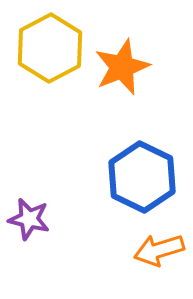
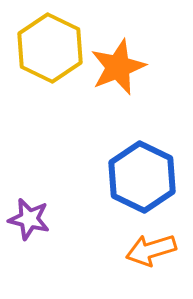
yellow hexagon: rotated 6 degrees counterclockwise
orange star: moved 4 px left
orange arrow: moved 8 px left
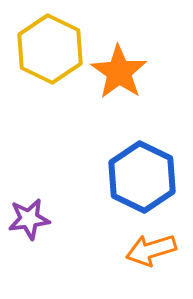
yellow hexagon: moved 1 px down
orange star: moved 1 px right, 5 px down; rotated 16 degrees counterclockwise
purple star: rotated 21 degrees counterclockwise
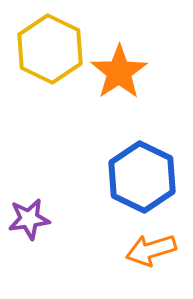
orange star: rotated 4 degrees clockwise
